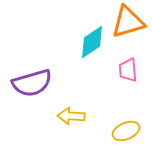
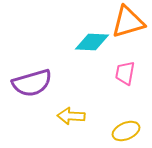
cyan diamond: rotated 36 degrees clockwise
pink trapezoid: moved 3 px left, 3 px down; rotated 15 degrees clockwise
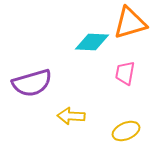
orange triangle: moved 2 px right, 1 px down
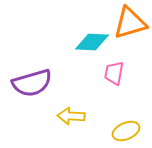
pink trapezoid: moved 11 px left
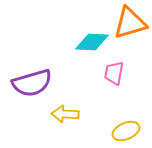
yellow arrow: moved 6 px left, 2 px up
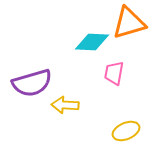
orange triangle: moved 1 px left
yellow arrow: moved 9 px up
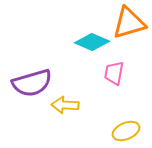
cyan diamond: rotated 20 degrees clockwise
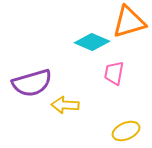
orange triangle: moved 1 px up
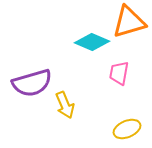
pink trapezoid: moved 5 px right
yellow arrow: rotated 116 degrees counterclockwise
yellow ellipse: moved 1 px right, 2 px up
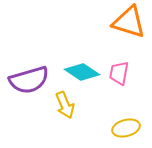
orange triangle: rotated 33 degrees clockwise
cyan diamond: moved 10 px left, 30 px down; rotated 12 degrees clockwise
purple semicircle: moved 3 px left, 3 px up
yellow ellipse: moved 1 px left, 1 px up; rotated 8 degrees clockwise
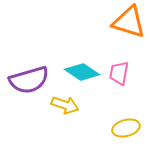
yellow arrow: rotated 48 degrees counterclockwise
